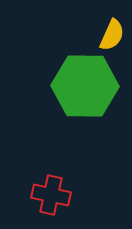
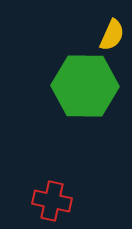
red cross: moved 1 px right, 6 px down
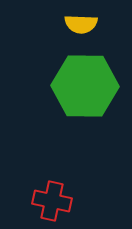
yellow semicircle: moved 31 px left, 11 px up; rotated 68 degrees clockwise
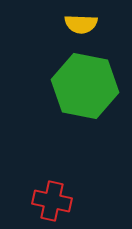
green hexagon: rotated 10 degrees clockwise
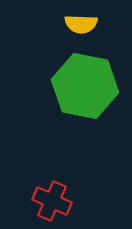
red cross: rotated 12 degrees clockwise
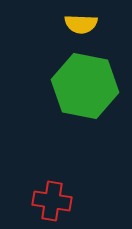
red cross: rotated 15 degrees counterclockwise
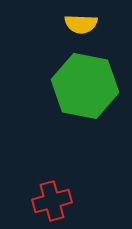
red cross: rotated 24 degrees counterclockwise
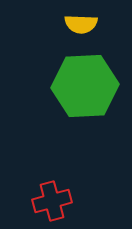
green hexagon: rotated 14 degrees counterclockwise
